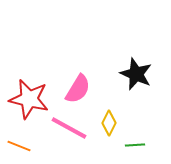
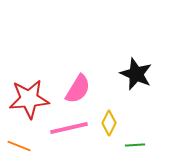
red star: rotated 18 degrees counterclockwise
pink line: rotated 42 degrees counterclockwise
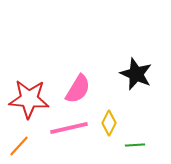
red star: rotated 9 degrees clockwise
orange line: rotated 70 degrees counterclockwise
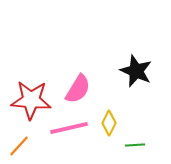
black star: moved 3 px up
red star: moved 2 px right, 1 px down
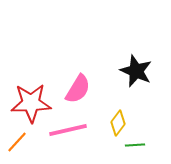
red star: moved 3 px down; rotated 6 degrees counterclockwise
yellow diamond: moved 9 px right; rotated 10 degrees clockwise
pink line: moved 1 px left, 2 px down
orange line: moved 2 px left, 4 px up
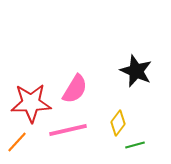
pink semicircle: moved 3 px left
green line: rotated 12 degrees counterclockwise
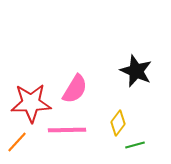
pink line: moved 1 px left; rotated 12 degrees clockwise
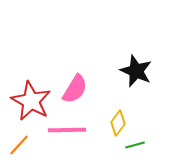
red star: moved 2 px up; rotated 30 degrees clockwise
orange line: moved 2 px right, 3 px down
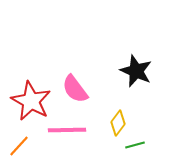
pink semicircle: rotated 112 degrees clockwise
orange line: moved 1 px down
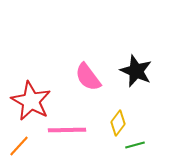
pink semicircle: moved 13 px right, 12 px up
